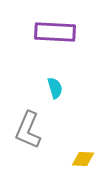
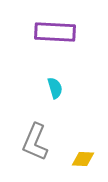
gray L-shape: moved 7 px right, 12 px down
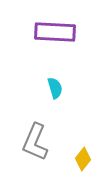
yellow diamond: rotated 55 degrees counterclockwise
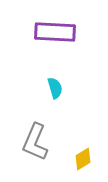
yellow diamond: rotated 20 degrees clockwise
